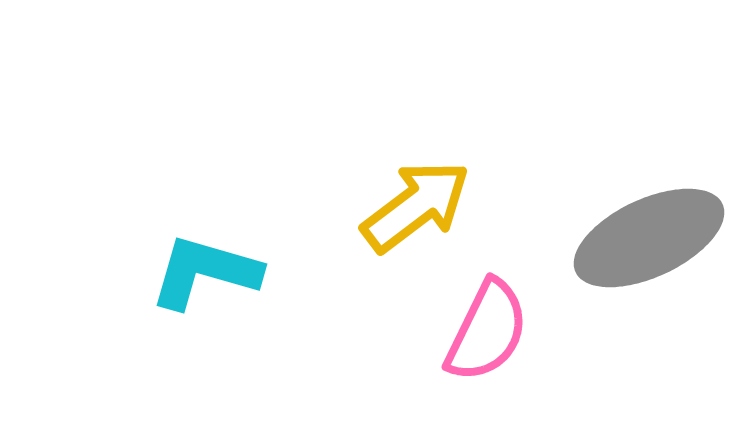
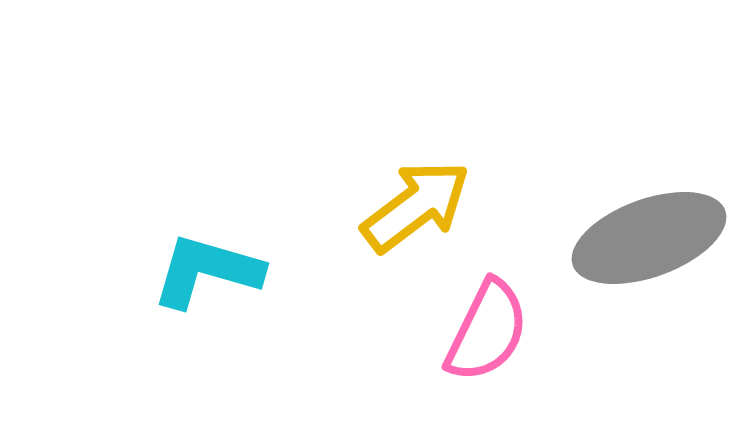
gray ellipse: rotated 5 degrees clockwise
cyan L-shape: moved 2 px right, 1 px up
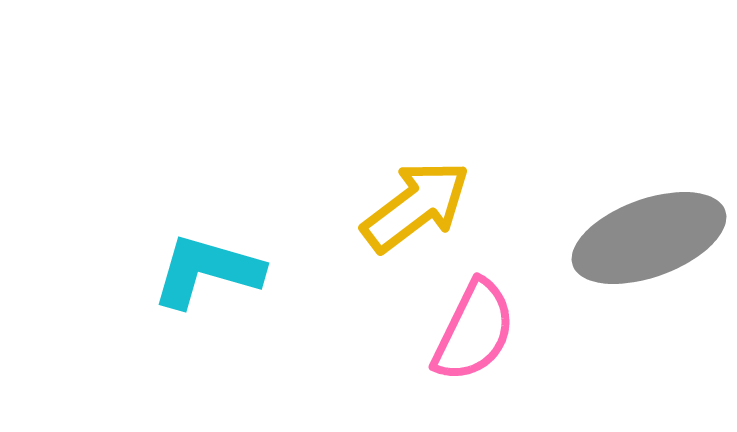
pink semicircle: moved 13 px left
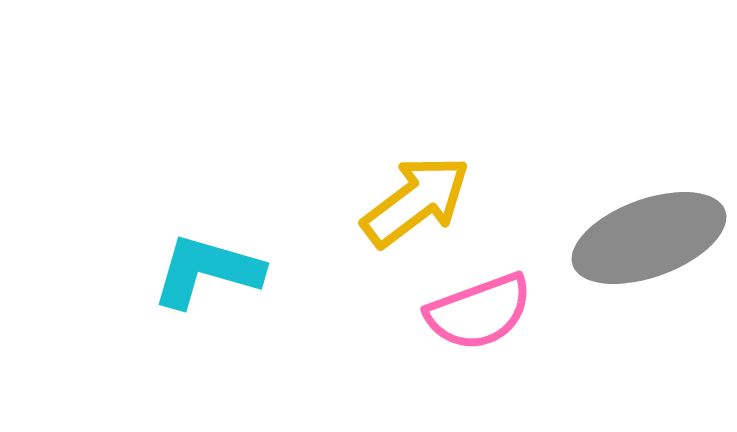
yellow arrow: moved 5 px up
pink semicircle: moved 5 px right, 19 px up; rotated 44 degrees clockwise
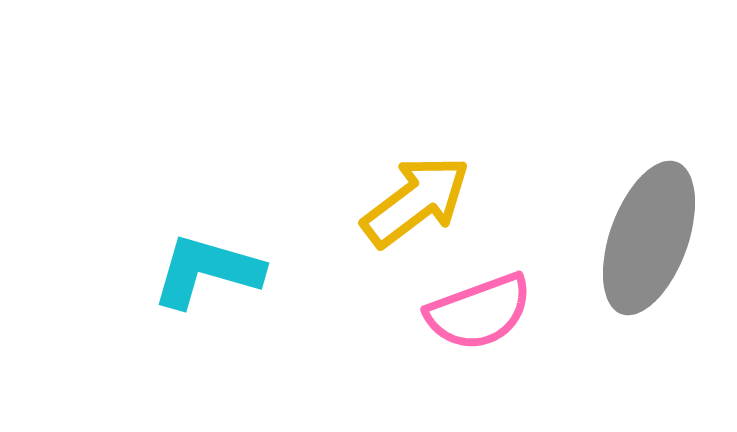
gray ellipse: rotated 50 degrees counterclockwise
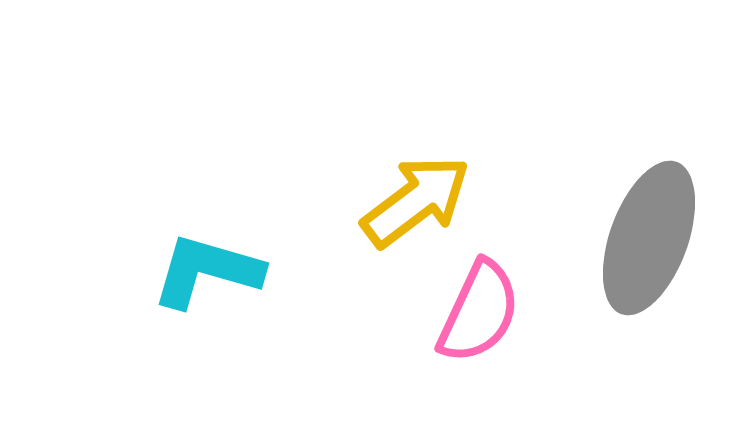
pink semicircle: rotated 45 degrees counterclockwise
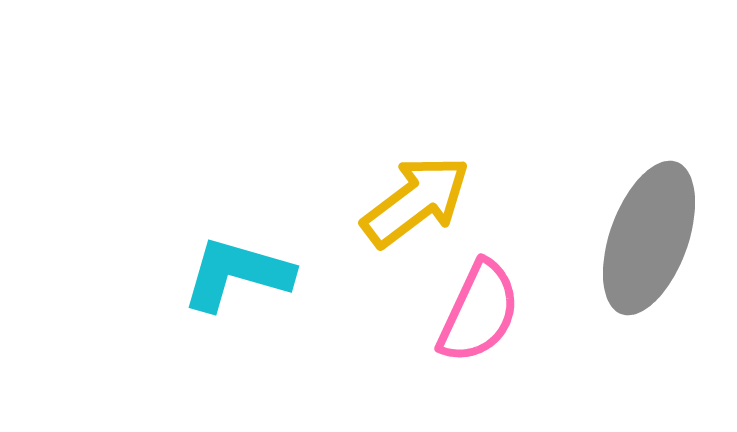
cyan L-shape: moved 30 px right, 3 px down
